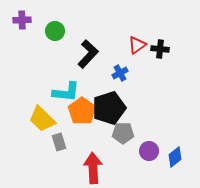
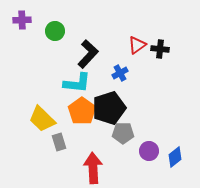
cyan L-shape: moved 11 px right, 9 px up
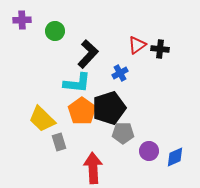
blue diamond: rotated 15 degrees clockwise
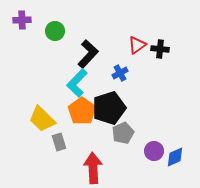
cyan L-shape: rotated 128 degrees clockwise
gray pentagon: rotated 25 degrees counterclockwise
purple circle: moved 5 px right
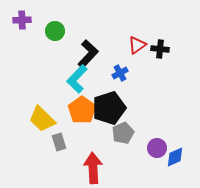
cyan L-shape: moved 4 px up
orange pentagon: moved 1 px up
purple circle: moved 3 px right, 3 px up
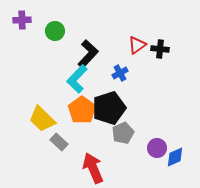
gray rectangle: rotated 30 degrees counterclockwise
red arrow: rotated 20 degrees counterclockwise
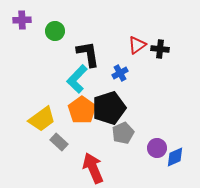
black L-shape: rotated 52 degrees counterclockwise
yellow trapezoid: rotated 80 degrees counterclockwise
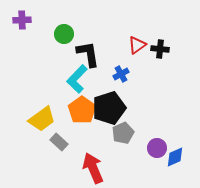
green circle: moved 9 px right, 3 px down
blue cross: moved 1 px right, 1 px down
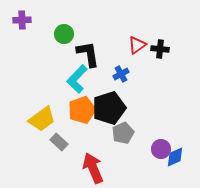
orange pentagon: rotated 16 degrees clockwise
purple circle: moved 4 px right, 1 px down
